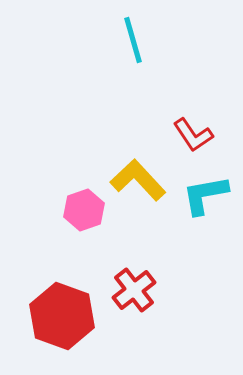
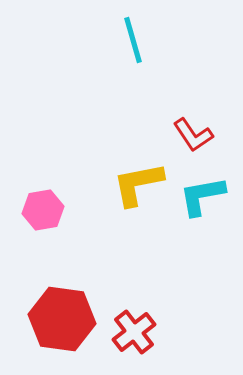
yellow L-shape: moved 4 px down; rotated 58 degrees counterclockwise
cyan L-shape: moved 3 px left, 1 px down
pink hexagon: moved 41 px left; rotated 9 degrees clockwise
red cross: moved 42 px down
red hexagon: moved 3 px down; rotated 12 degrees counterclockwise
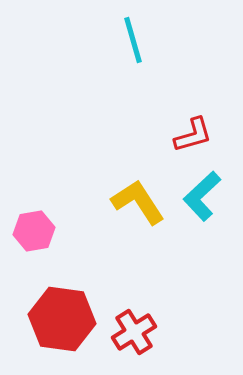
red L-shape: rotated 72 degrees counterclockwise
yellow L-shape: moved 18 px down; rotated 68 degrees clockwise
cyan L-shape: rotated 33 degrees counterclockwise
pink hexagon: moved 9 px left, 21 px down
red cross: rotated 6 degrees clockwise
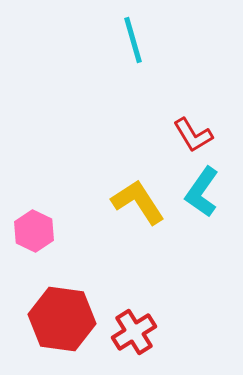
red L-shape: rotated 75 degrees clockwise
cyan L-shape: moved 4 px up; rotated 12 degrees counterclockwise
pink hexagon: rotated 24 degrees counterclockwise
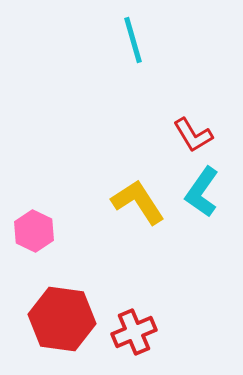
red cross: rotated 9 degrees clockwise
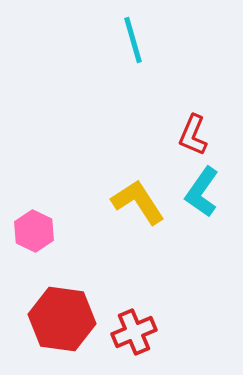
red L-shape: rotated 54 degrees clockwise
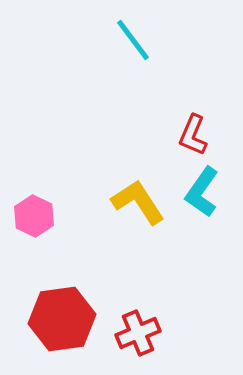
cyan line: rotated 21 degrees counterclockwise
pink hexagon: moved 15 px up
red hexagon: rotated 16 degrees counterclockwise
red cross: moved 4 px right, 1 px down
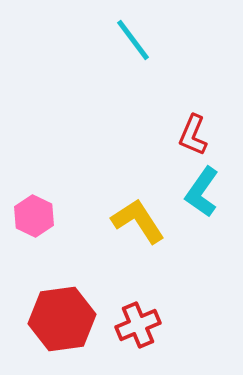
yellow L-shape: moved 19 px down
red cross: moved 8 px up
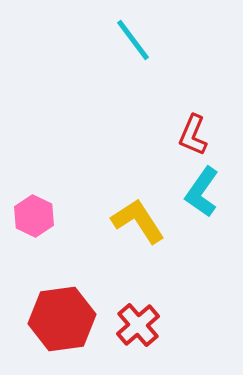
red cross: rotated 18 degrees counterclockwise
